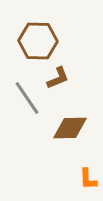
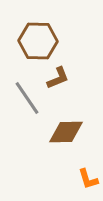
brown diamond: moved 4 px left, 4 px down
orange L-shape: rotated 15 degrees counterclockwise
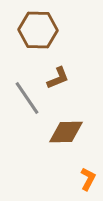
brown hexagon: moved 11 px up
orange L-shape: rotated 135 degrees counterclockwise
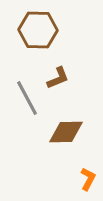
gray line: rotated 6 degrees clockwise
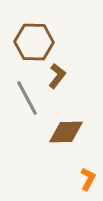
brown hexagon: moved 4 px left, 12 px down
brown L-shape: moved 1 px left, 2 px up; rotated 30 degrees counterclockwise
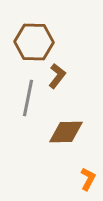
gray line: moved 1 px right; rotated 39 degrees clockwise
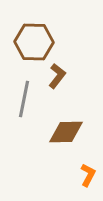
gray line: moved 4 px left, 1 px down
orange L-shape: moved 4 px up
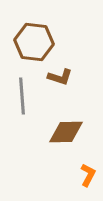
brown hexagon: rotated 6 degrees clockwise
brown L-shape: moved 3 px right, 1 px down; rotated 70 degrees clockwise
gray line: moved 2 px left, 3 px up; rotated 15 degrees counterclockwise
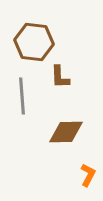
brown L-shape: rotated 70 degrees clockwise
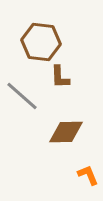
brown hexagon: moved 7 px right
gray line: rotated 45 degrees counterclockwise
orange L-shape: rotated 50 degrees counterclockwise
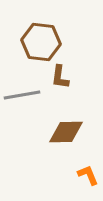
brown L-shape: rotated 10 degrees clockwise
gray line: moved 1 px up; rotated 51 degrees counterclockwise
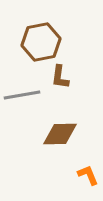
brown hexagon: rotated 18 degrees counterclockwise
brown diamond: moved 6 px left, 2 px down
